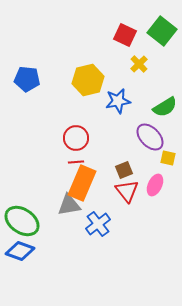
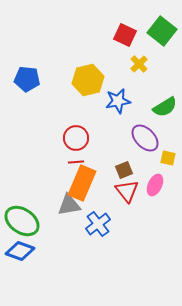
purple ellipse: moved 5 px left, 1 px down
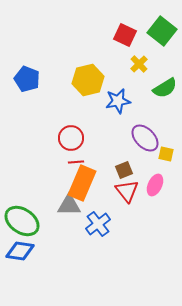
blue pentagon: rotated 15 degrees clockwise
green semicircle: moved 19 px up
red circle: moved 5 px left
yellow square: moved 2 px left, 4 px up
gray triangle: rotated 10 degrees clockwise
blue diamond: rotated 12 degrees counterclockwise
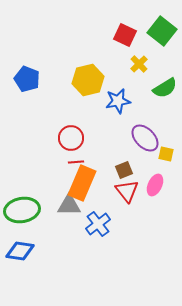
green ellipse: moved 11 px up; rotated 44 degrees counterclockwise
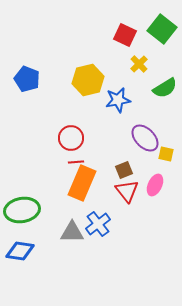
green square: moved 2 px up
blue star: moved 1 px up
gray triangle: moved 3 px right, 27 px down
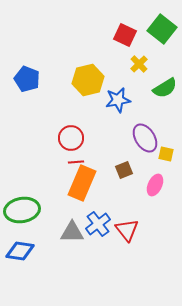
purple ellipse: rotated 12 degrees clockwise
red triangle: moved 39 px down
